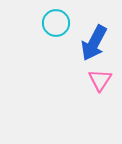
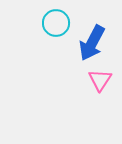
blue arrow: moved 2 px left
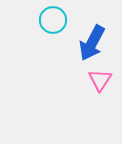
cyan circle: moved 3 px left, 3 px up
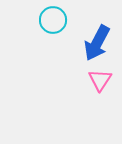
blue arrow: moved 5 px right
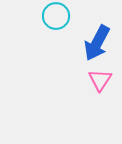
cyan circle: moved 3 px right, 4 px up
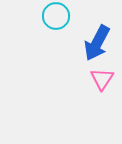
pink triangle: moved 2 px right, 1 px up
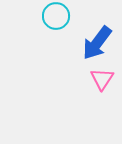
blue arrow: rotated 9 degrees clockwise
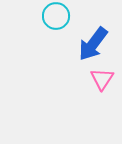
blue arrow: moved 4 px left, 1 px down
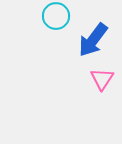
blue arrow: moved 4 px up
